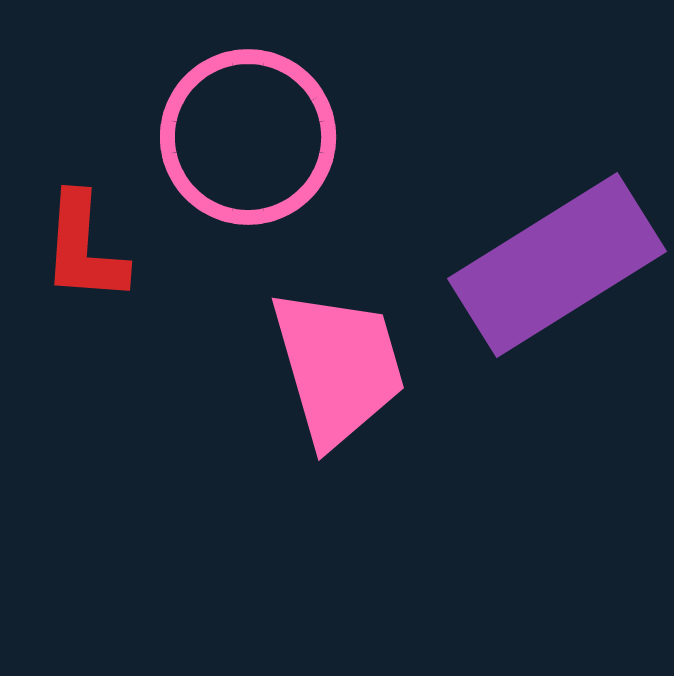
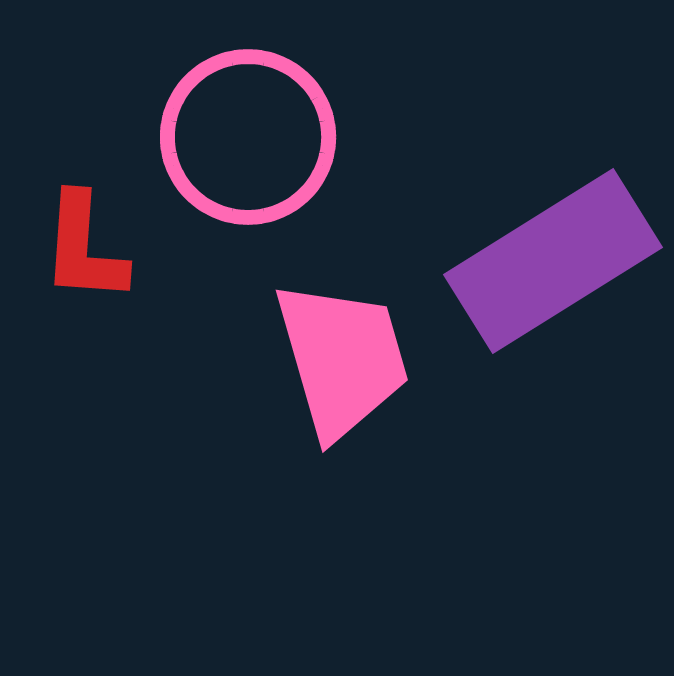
purple rectangle: moved 4 px left, 4 px up
pink trapezoid: moved 4 px right, 8 px up
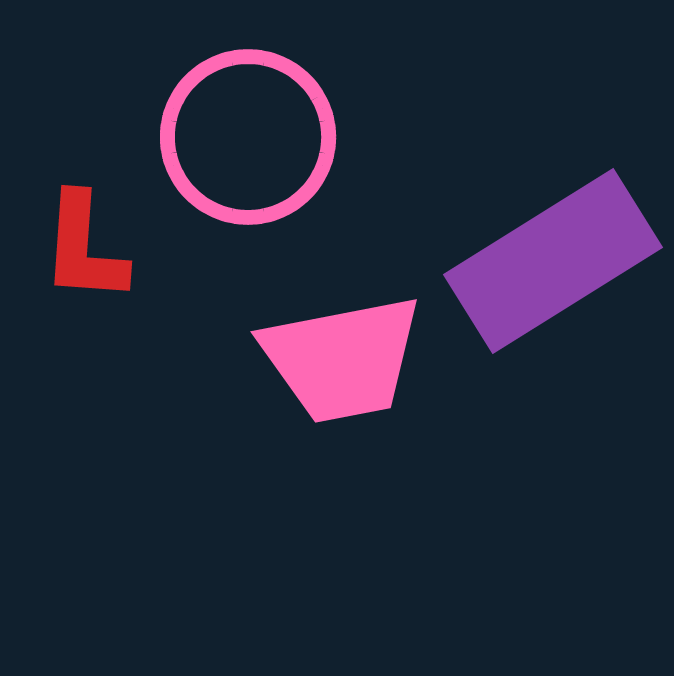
pink trapezoid: rotated 95 degrees clockwise
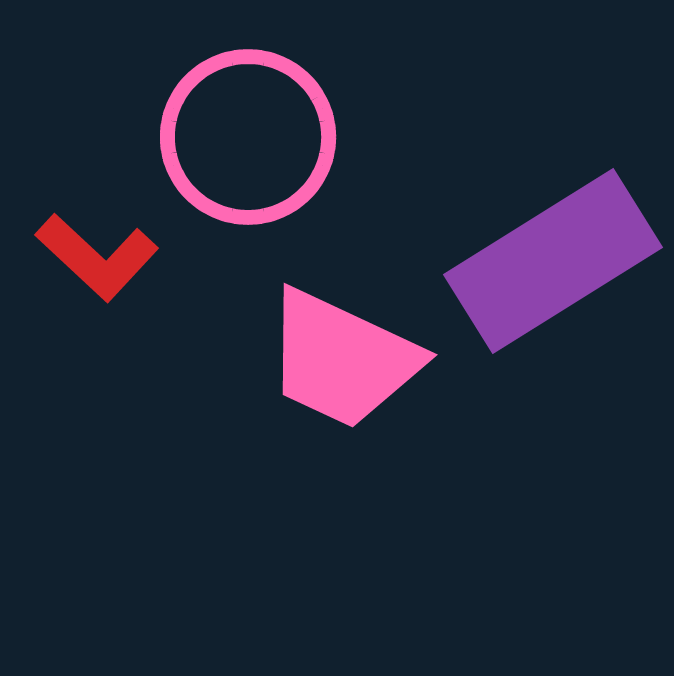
red L-shape: moved 13 px right, 9 px down; rotated 51 degrees counterclockwise
pink trapezoid: rotated 36 degrees clockwise
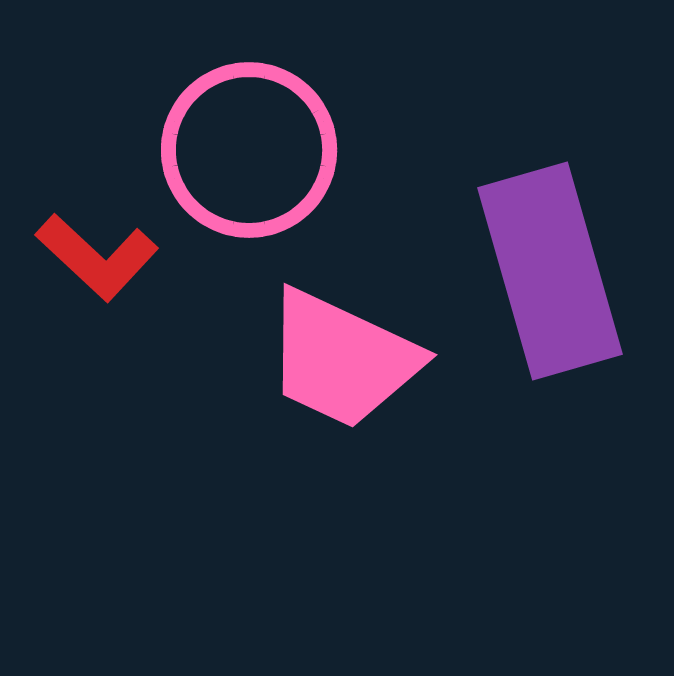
pink circle: moved 1 px right, 13 px down
purple rectangle: moved 3 px left, 10 px down; rotated 74 degrees counterclockwise
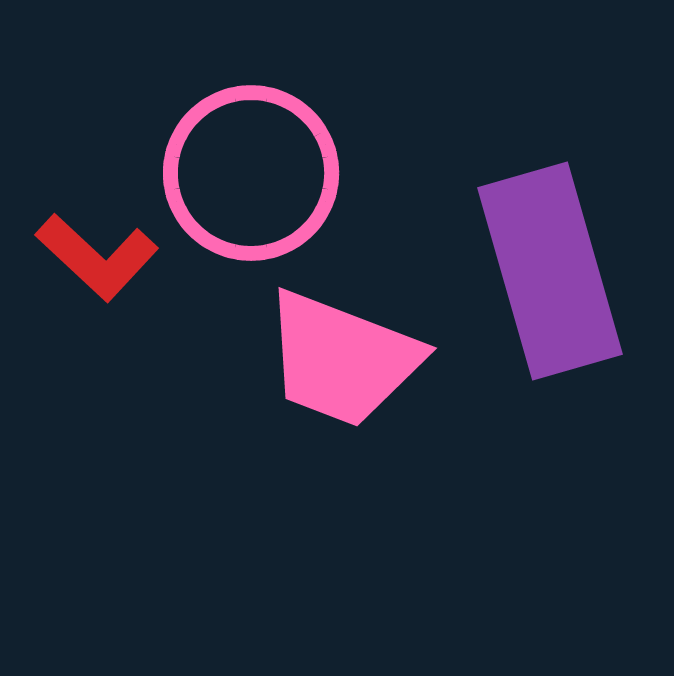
pink circle: moved 2 px right, 23 px down
pink trapezoid: rotated 4 degrees counterclockwise
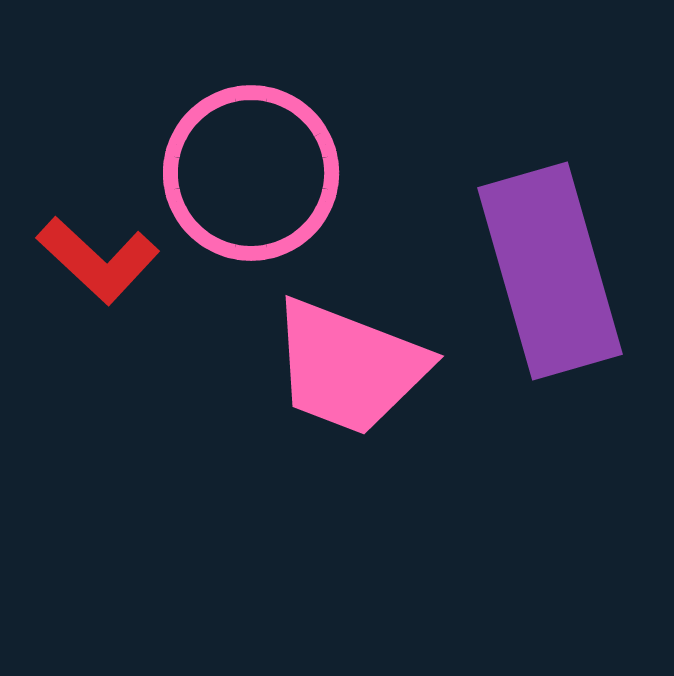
red L-shape: moved 1 px right, 3 px down
pink trapezoid: moved 7 px right, 8 px down
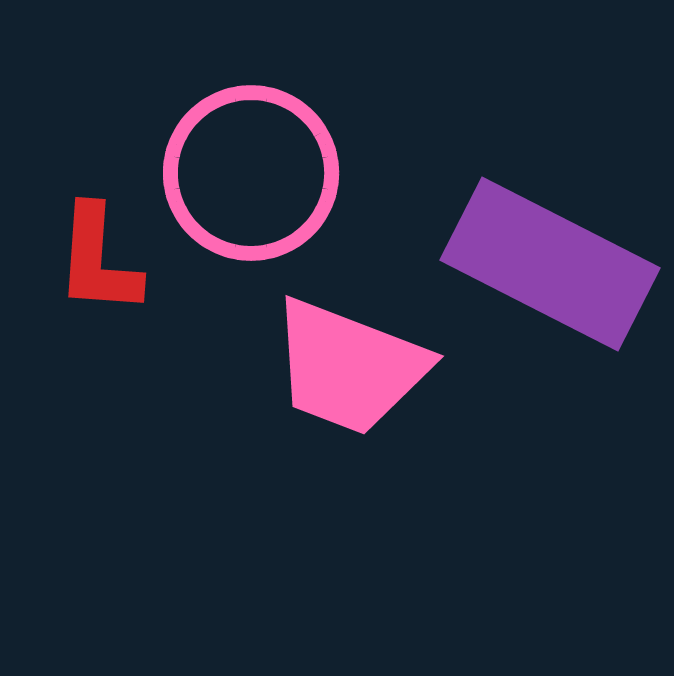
red L-shape: rotated 51 degrees clockwise
purple rectangle: moved 7 px up; rotated 47 degrees counterclockwise
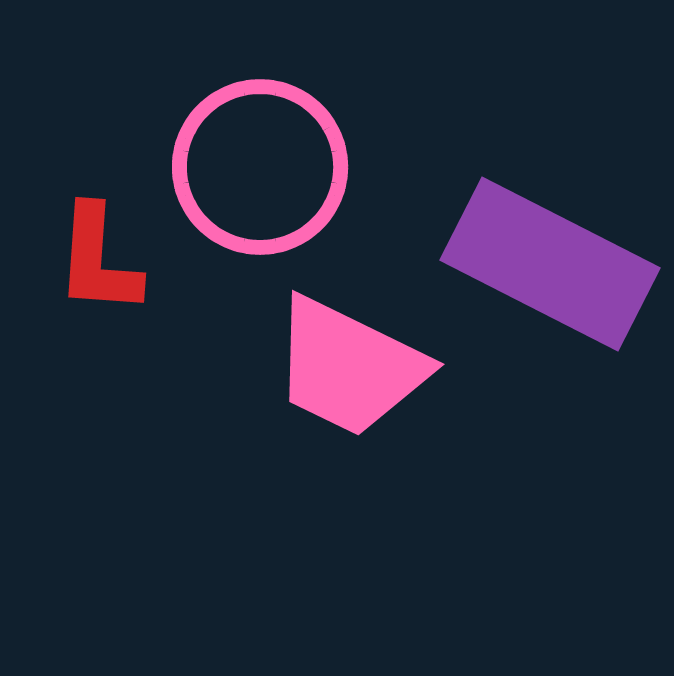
pink circle: moved 9 px right, 6 px up
pink trapezoid: rotated 5 degrees clockwise
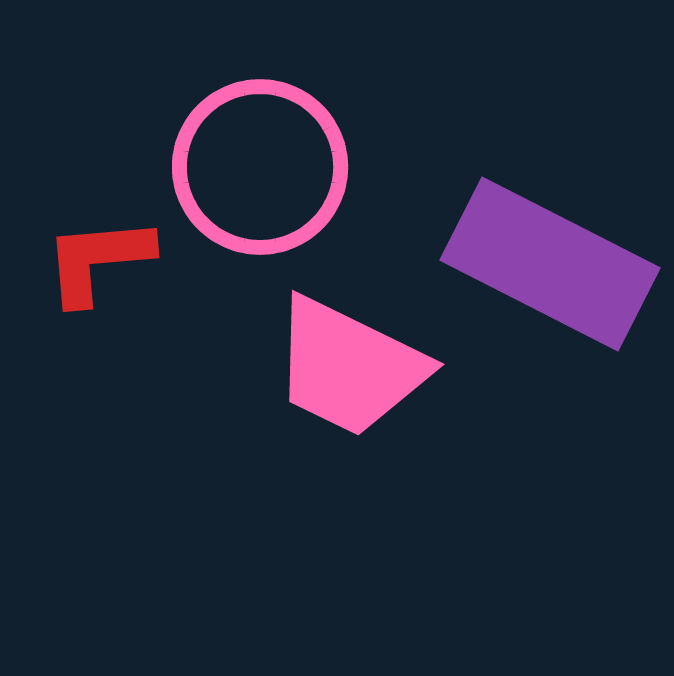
red L-shape: rotated 81 degrees clockwise
